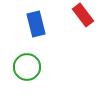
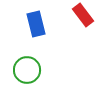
green circle: moved 3 px down
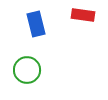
red rectangle: rotated 45 degrees counterclockwise
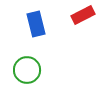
red rectangle: rotated 35 degrees counterclockwise
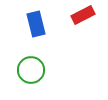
green circle: moved 4 px right
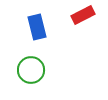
blue rectangle: moved 1 px right, 3 px down
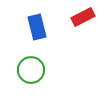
red rectangle: moved 2 px down
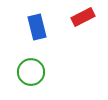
green circle: moved 2 px down
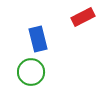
blue rectangle: moved 1 px right, 12 px down
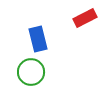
red rectangle: moved 2 px right, 1 px down
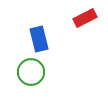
blue rectangle: moved 1 px right
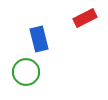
green circle: moved 5 px left
